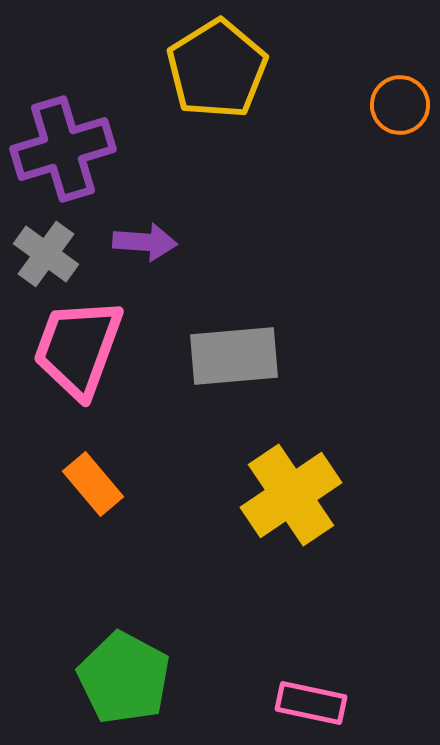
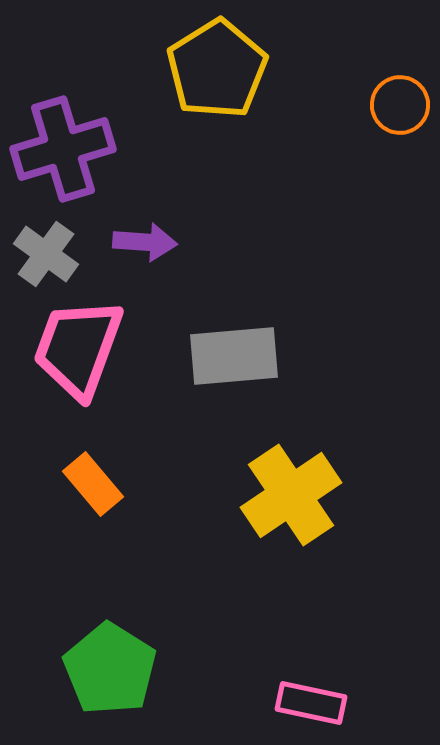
green pentagon: moved 14 px left, 9 px up; rotated 4 degrees clockwise
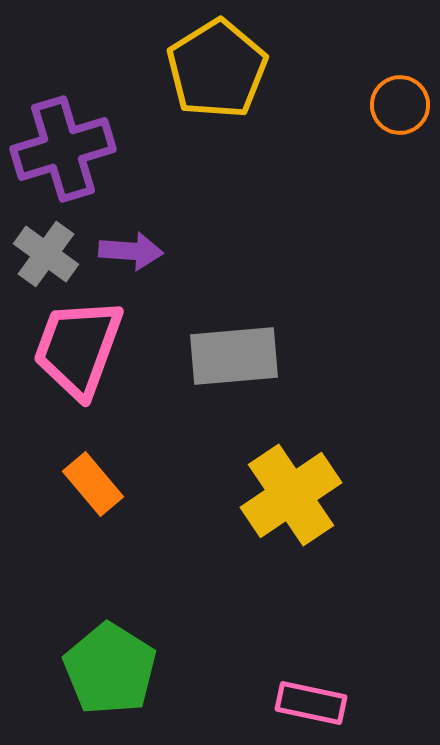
purple arrow: moved 14 px left, 9 px down
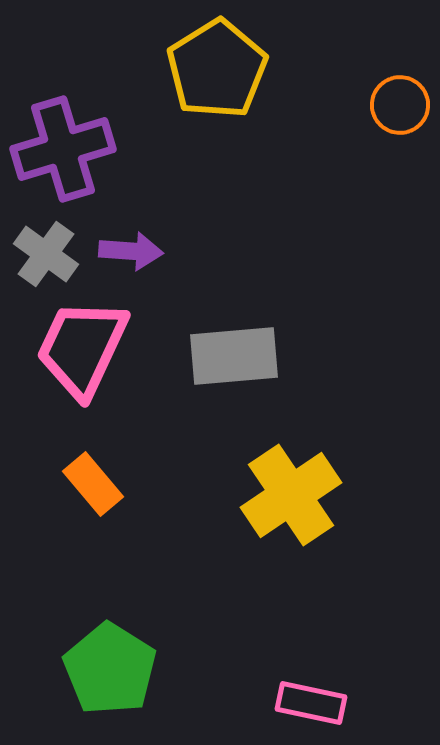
pink trapezoid: moved 4 px right; rotated 5 degrees clockwise
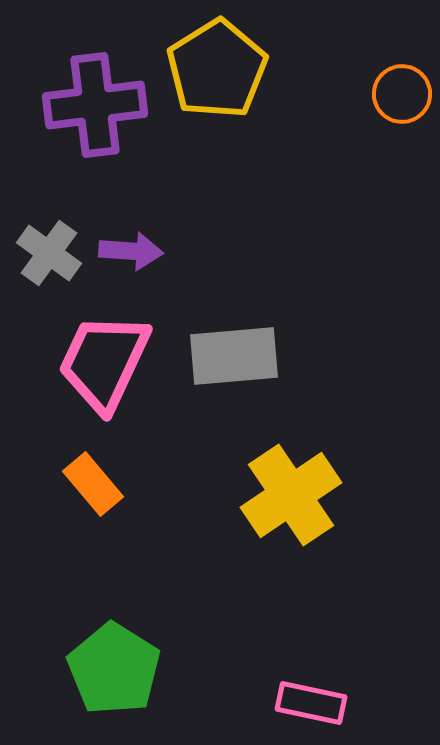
orange circle: moved 2 px right, 11 px up
purple cross: moved 32 px right, 44 px up; rotated 10 degrees clockwise
gray cross: moved 3 px right, 1 px up
pink trapezoid: moved 22 px right, 14 px down
green pentagon: moved 4 px right
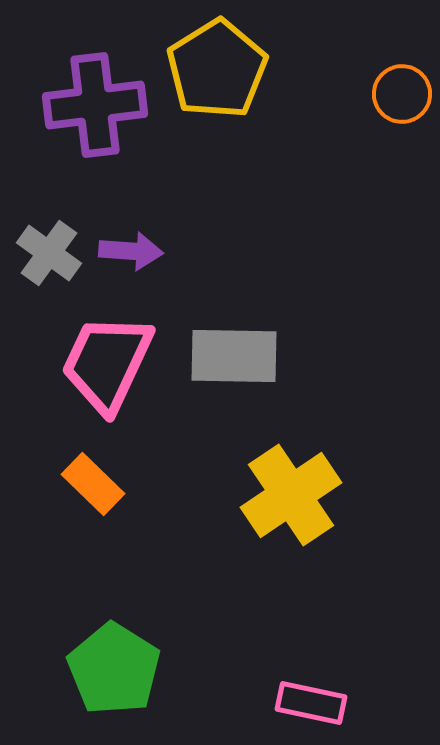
gray rectangle: rotated 6 degrees clockwise
pink trapezoid: moved 3 px right, 1 px down
orange rectangle: rotated 6 degrees counterclockwise
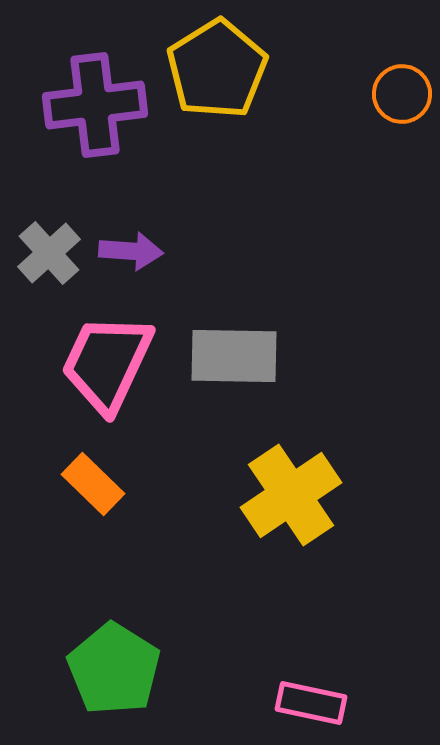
gray cross: rotated 12 degrees clockwise
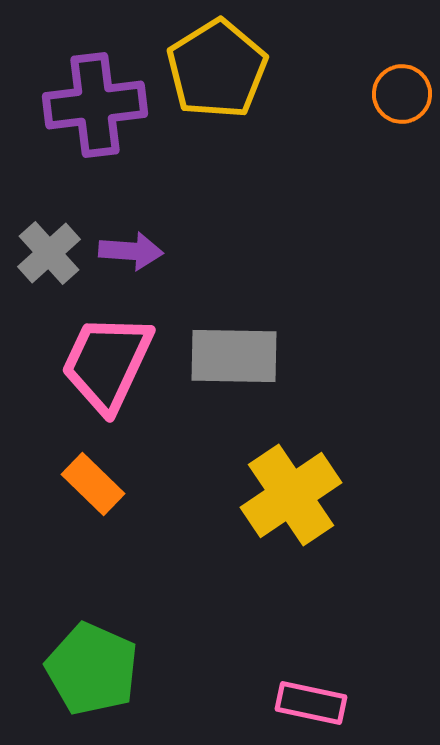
green pentagon: moved 22 px left; rotated 8 degrees counterclockwise
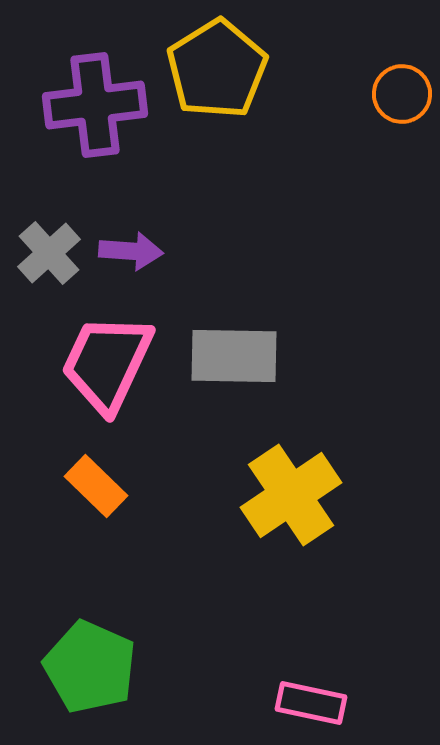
orange rectangle: moved 3 px right, 2 px down
green pentagon: moved 2 px left, 2 px up
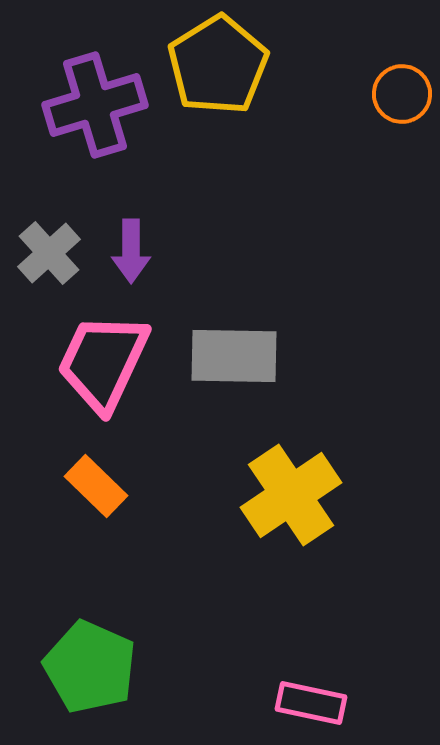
yellow pentagon: moved 1 px right, 4 px up
purple cross: rotated 10 degrees counterclockwise
purple arrow: rotated 86 degrees clockwise
pink trapezoid: moved 4 px left, 1 px up
